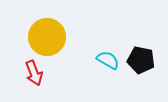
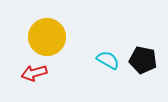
black pentagon: moved 2 px right
red arrow: rotated 95 degrees clockwise
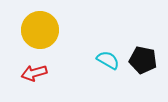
yellow circle: moved 7 px left, 7 px up
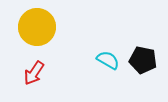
yellow circle: moved 3 px left, 3 px up
red arrow: rotated 40 degrees counterclockwise
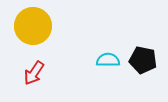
yellow circle: moved 4 px left, 1 px up
cyan semicircle: rotated 30 degrees counterclockwise
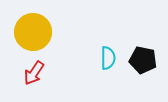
yellow circle: moved 6 px down
cyan semicircle: moved 2 px up; rotated 90 degrees clockwise
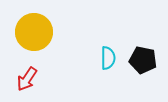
yellow circle: moved 1 px right
red arrow: moved 7 px left, 6 px down
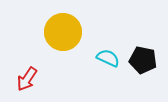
yellow circle: moved 29 px right
cyan semicircle: rotated 65 degrees counterclockwise
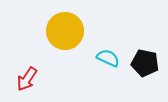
yellow circle: moved 2 px right, 1 px up
black pentagon: moved 2 px right, 3 px down
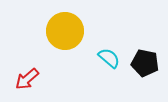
cyan semicircle: moved 1 px right; rotated 15 degrees clockwise
red arrow: rotated 15 degrees clockwise
